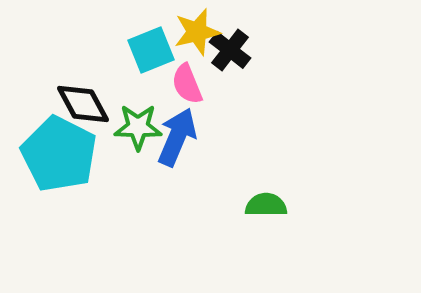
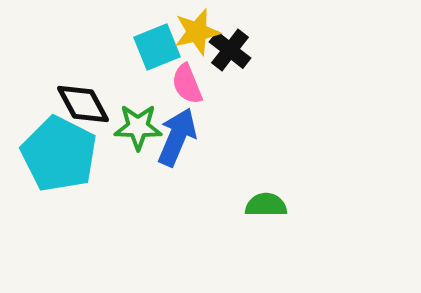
cyan square: moved 6 px right, 3 px up
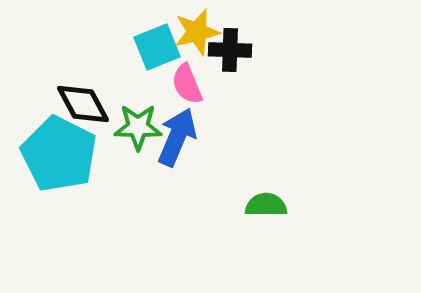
black cross: rotated 36 degrees counterclockwise
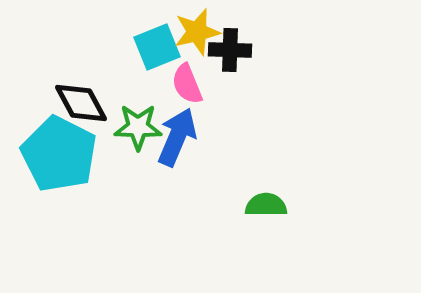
black diamond: moved 2 px left, 1 px up
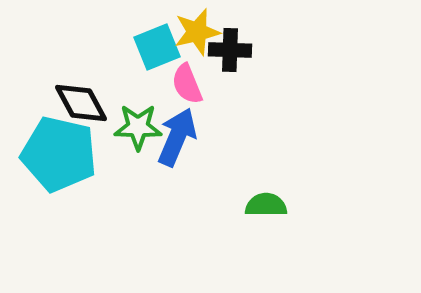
cyan pentagon: rotated 14 degrees counterclockwise
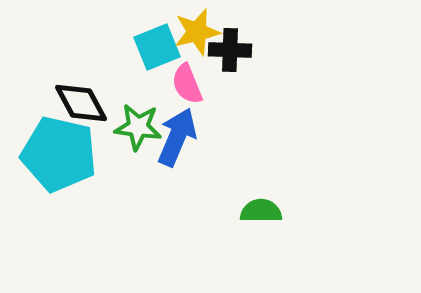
green star: rotated 6 degrees clockwise
green semicircle: moved 5 px left, 6 px down
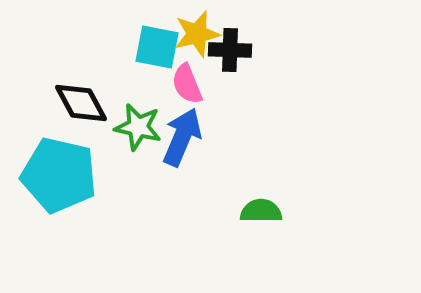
yellow star: moved 2 px down
cyan square: rotated 33 degrees clockwise
green star: rotated 6 degrees clockwise
blue arrow: moved 5 px right
cyan pentagon: moved 21 px down
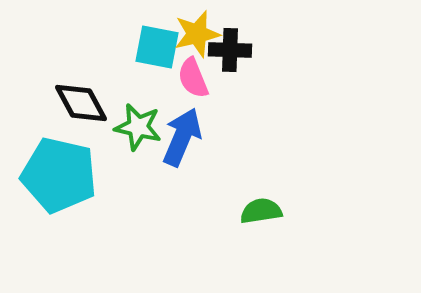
pink semicircle: moved 6 px right, 6 px up
green semicircle: rotated 9 degrees counterclockwise
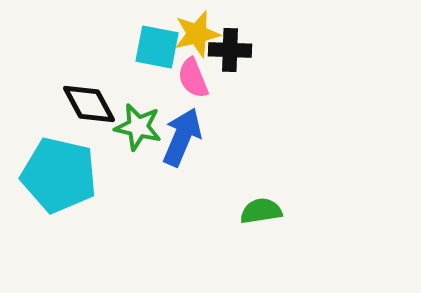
black diamond: moved 8 px right, 1 px down
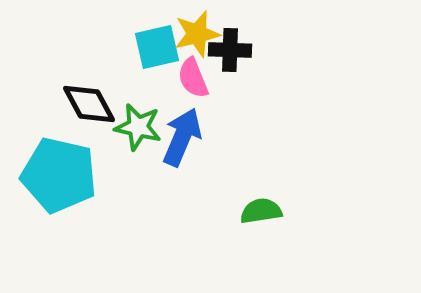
cyan square: rotated 24 degrees counterclockwise
